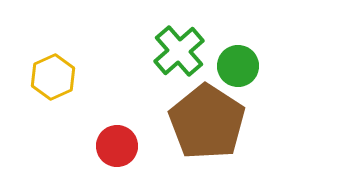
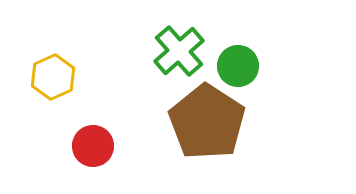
red circle: moved 24 px left
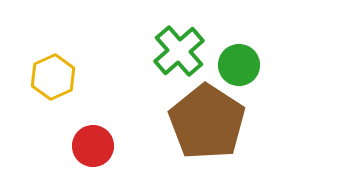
green circle: moved 1 px right, 1 px up
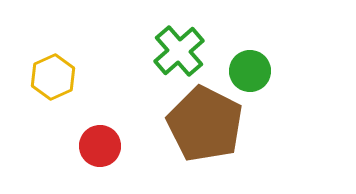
green circle: moved 11 px right, 6 px down
brown pentagon: moved 2 px left, 2 px down; rotated 6 degrees counterclockwise
red circle: moved 7 px right
